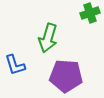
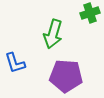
green arrow: moved 5 px right, 4 px up
blue L-shape: moved 2 px up
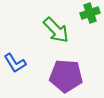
green arrow: moved 3 px right, 4 px up; rotated 60 degrees counterclockwise
blue L-shape: rotated 15 degrees counterclockwise
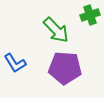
green cross: moved 2 px down
purple pentagon: moved 1 px left, 8 px up
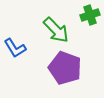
blue L-shape: moved 15 px up
purple pentagon: rotated 16 degrees clockwise
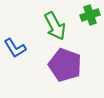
green arrow: moved 1 px left, 4 px up; rotated 16 degrees clockwise
purple pentagon: moved 3 px up
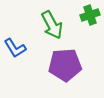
green arrow: moved 3 px left, 1 px up
purple pentagon: rotated 24 degrees counterclockwise
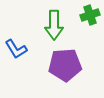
green arrow: moved 2 px right; rotated 28 degrees clockwise
blue L-shape: moved 1 px right, 1 px down
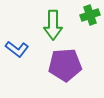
green arrow: moved 1 px left
blue L-shape: moved 1 px right; rotated 20 degrees counterclockwise
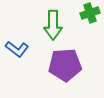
green cross: moved 2 px up
